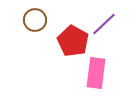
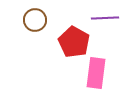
purple line: moved 1 px right, 6 px up; rotated 40 degrees clockwise
red pentagon: moved 1 px right, 1 px down
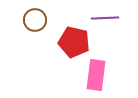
red pentagon: rotated 16 degrees counterclockwise
pink rectangle: moved 2 px down
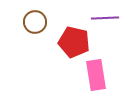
brown circle: moved 2 px down
pink rectangle: rotated 16 degrees counterclockwise
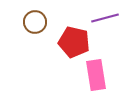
purple line: rotated 12 degrees counterclockwise
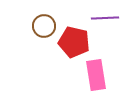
purple line: rotated 12 degrees clockwise
brown circle: moved 9 px right, 4 px down
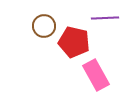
pink rectangle: rotated 20 degrees counterclockwise
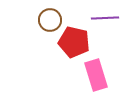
brown circle: moved 6 px right, 6 px up
pink rectangle: rotated 12 degrees clockwise
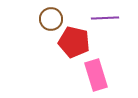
brown circle: moved 1 px right, 1 px up
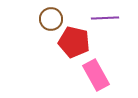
pink rectangle: rotated 12 degrees counterclockwise
